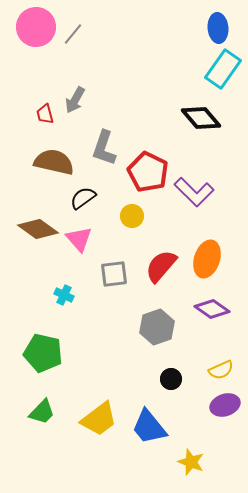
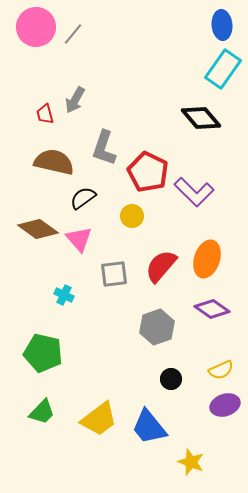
blue ellipse: moved 4 px right, 3 px up
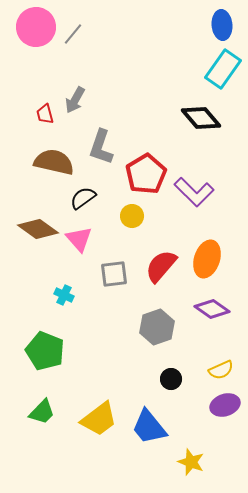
gray L-shape: moved 3 px left, 1 px up
red pentagon: moved 2 px left, 2 px down; rotated 15 degrees clockwise
green pentagon: moved 2 px right, 2 px up; rotated 9 degrees clockwise
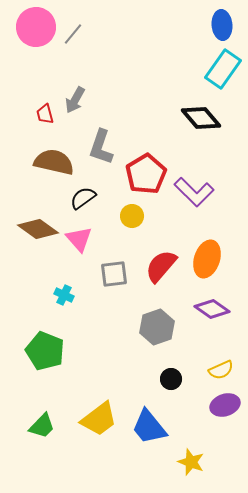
green trapezoid: moved 14 px down
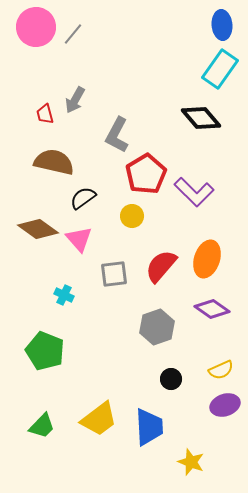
cyan rectangle: moved 3 px left
gray L-shape: moved 16 px right, 12 px up; rotated 9 degrees clockwise
blue trapezoid: rotated 144 degrees counterclockwise
